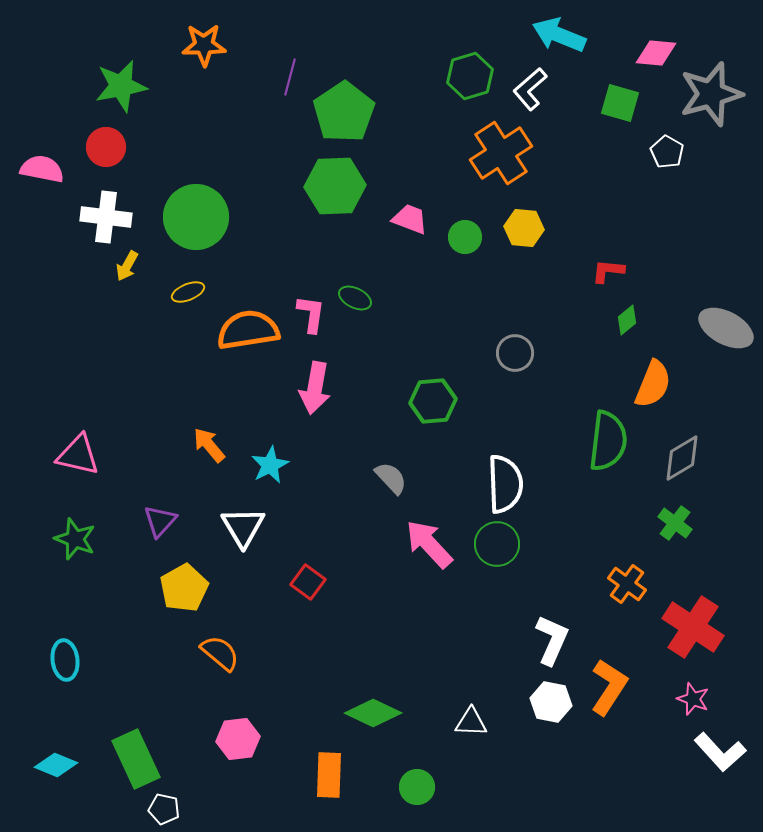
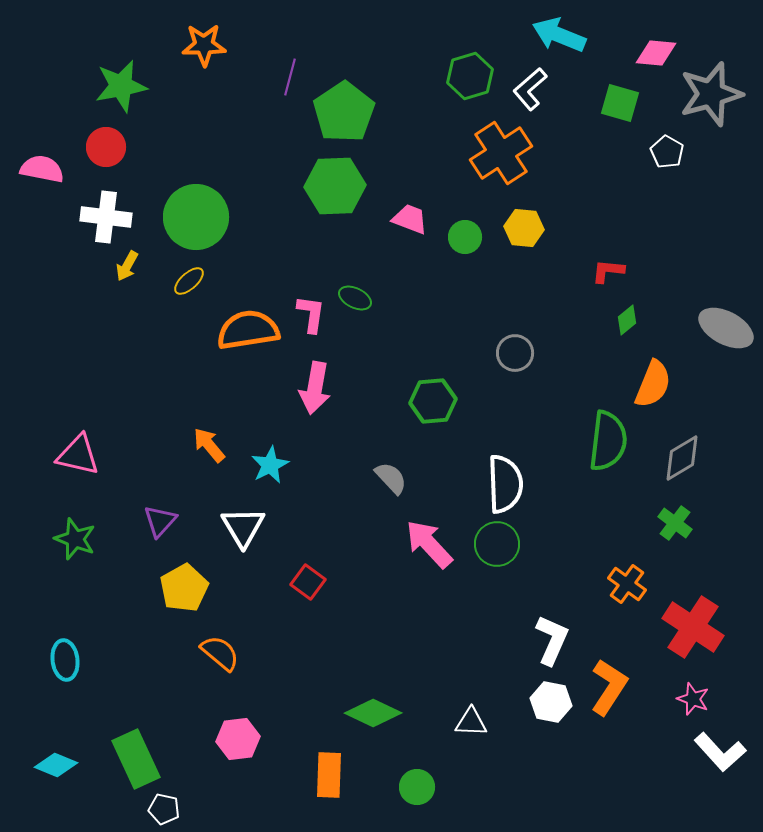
yellow ellipse at (188, 292): moved 1 px right, 11 px up; rotated 20 degrees counterclockwise
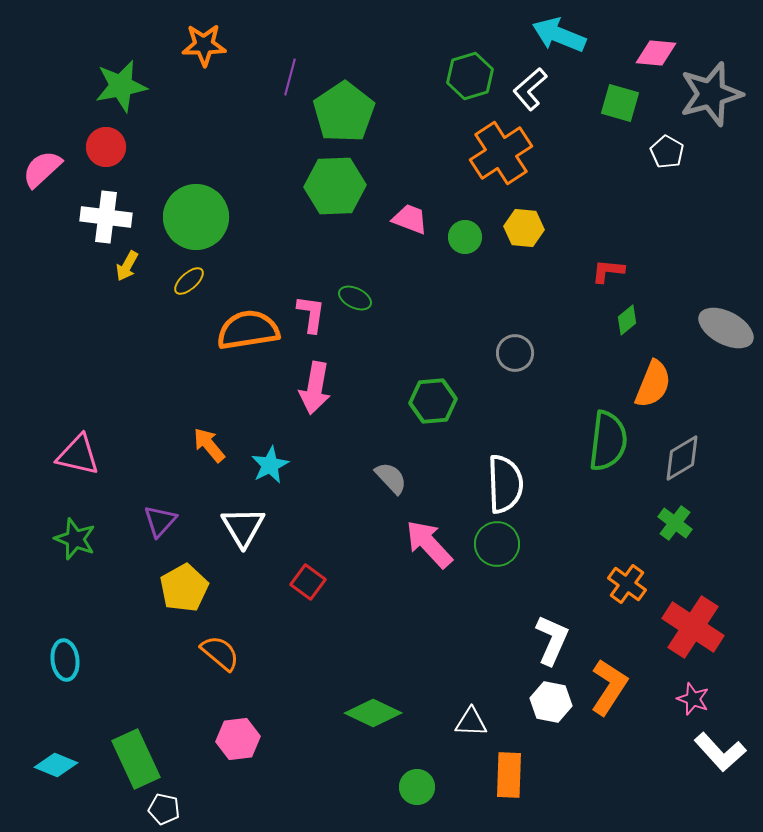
pink semicircle at (42, 169): rotated 54 degrees counterclockwise
orange rectangle at (329, 775): moved 180 px right
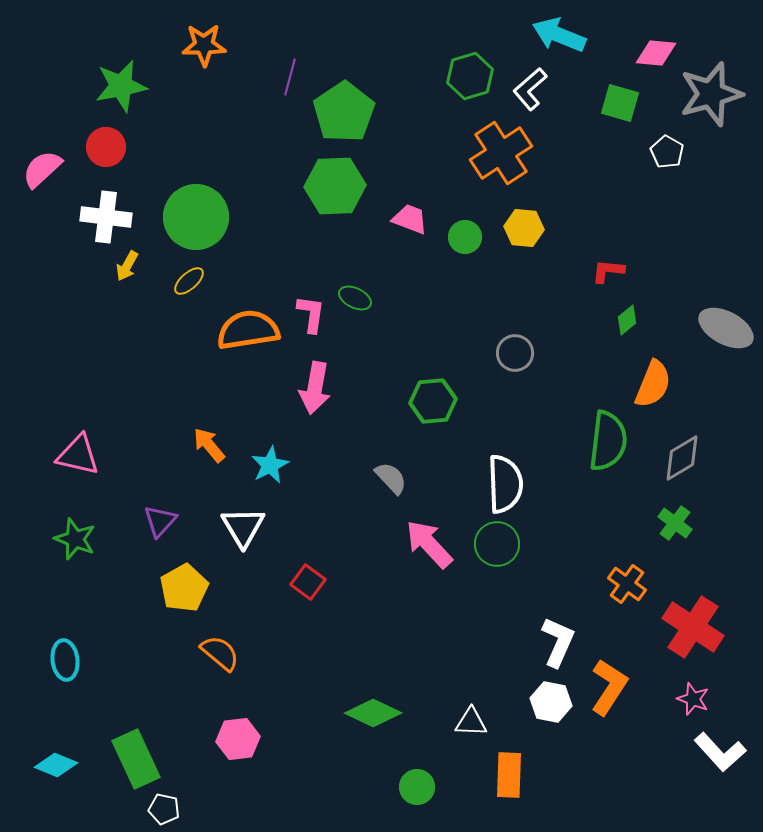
white L-shape at (552, 640): moved 6 px right, 2 px down
